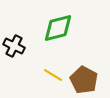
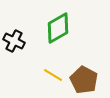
green diamond: rotated 16 degrees counterclockwise
black cross: moved 5 px up
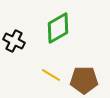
yellow line: moved 2 px left
brown pentagon: rotated 28 degrees counterclockwise
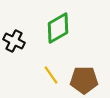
yellow line: rotated 24 degrees clockwise
